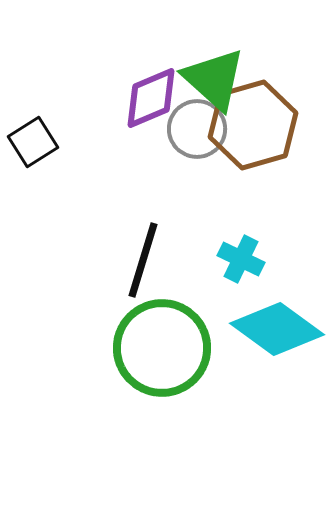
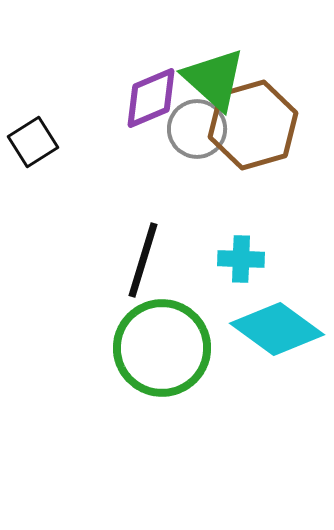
cyan cross: rotated 24 degrees counterclockwise
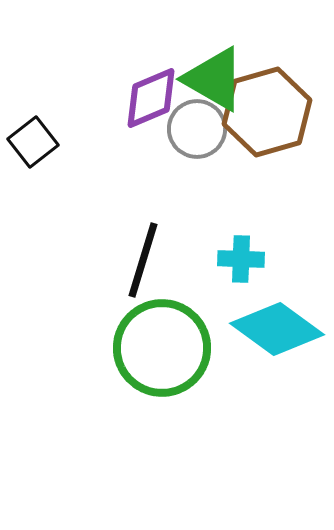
green triangle: rotated 12 degrees counterclockwise
brown hexagon: moved 14 px right, 13 px up
black square: rotated 6 degrees counterclockwise
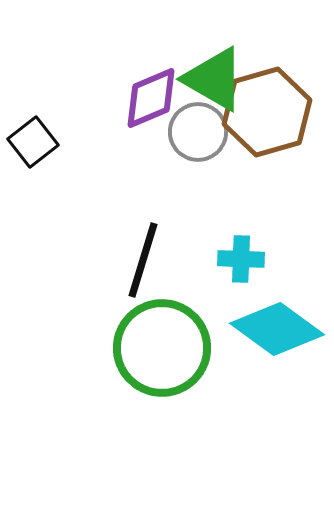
gray circle: moved 1 px right, 3 px down
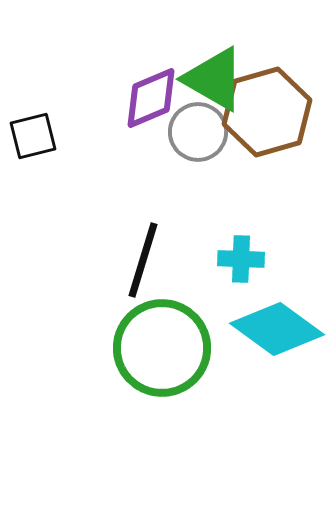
black square: moved 6 px up; rotated 24 degrees clockwise
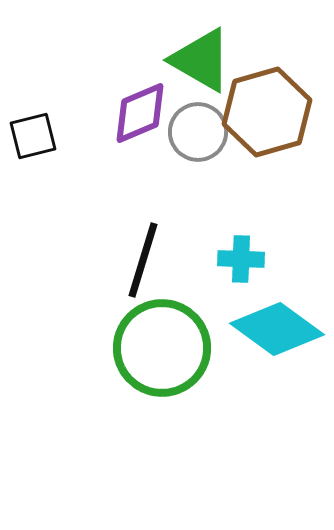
green triangle: moved 13 px left, 19 px up
purple diamond: moved 11 px left, 15 px down
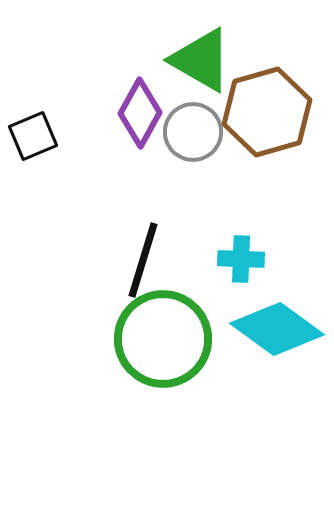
purple diamond: rotated 38 degrees counterclockwise
gray circle: moved 5 px left
black square: rotated 9 degrees counterclockwise
green circle: moved 1 px right, 9 px up
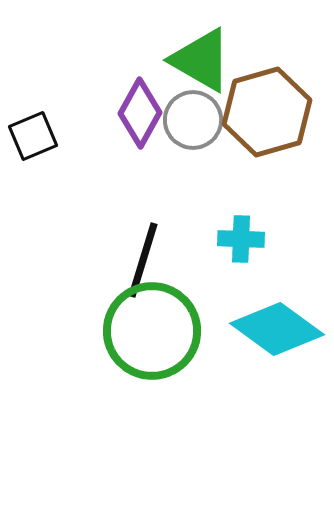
gray circle: moved 12 px up
cyan cross: moved 20 px up
green circle: moved 11 px left, 8 px up
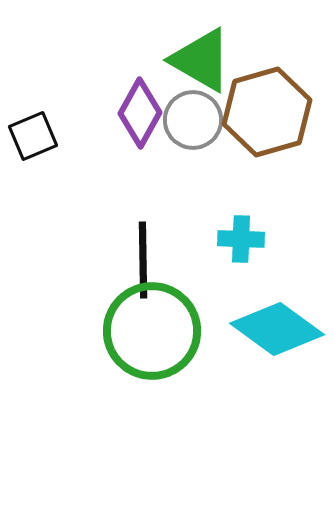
black line: rotated 18 degrees counterclockwise
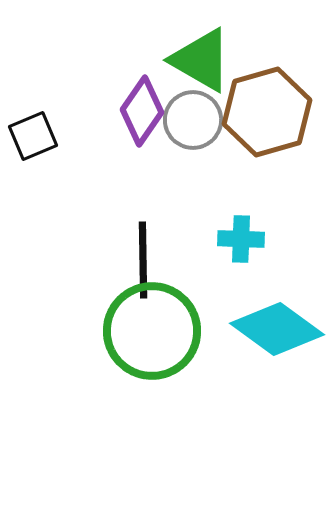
purple diamond: moved 2 px right, 2 px up; rotated 6 degrees clockwise
